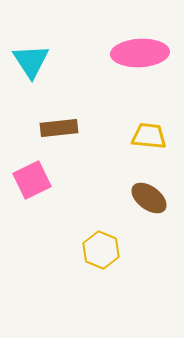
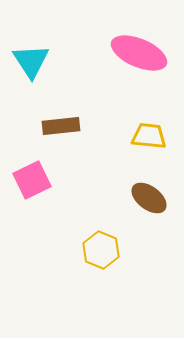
pink ellipse: moved 1 px left; rotated 26 degrees clockwise
brown rectangle: moved 2 px right, 2 px up
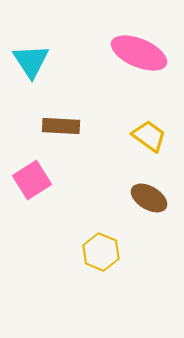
brown rectangle: rotated 9 degrees clockwise
yellow trapezoid: rotated 30 degrees clockwise
pink square: rotated 6 degrees counterclockwise
brown ellipse: rotated 6 degrees counterclockwise
yellow hexagon: moved 2 px down
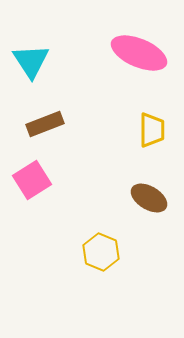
brown rectangle: moved 16 px left, 2 px up; rotated 24 degrees counterclockwise
yellow trapezoid: moved 3 px right, 6 px up; rotated 54 degrees clockwise
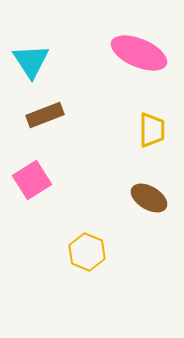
brown rectangle: moved 9 px up
yellow hexagon: moved 14 px left
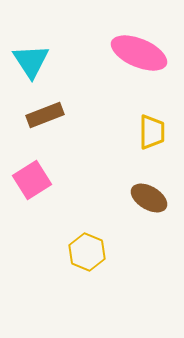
yellow trapezoid: moved 2 px down
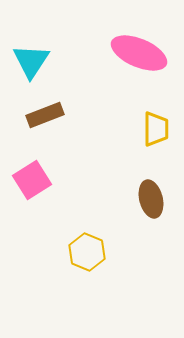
cyan triangle: rotated 6 degrees clockwise
yellow trapezoid: moved 4 px right, 3 px up
brown ellipse: moved 2 px right, 1 px down; rotated 45 degrees clockwise
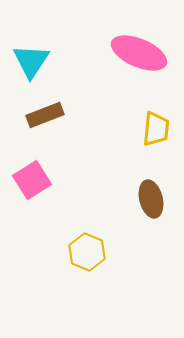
yellow trapezoid: rotated 6 degrees clockwise
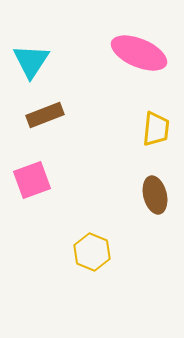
pink square: rotated 12 degrees clockwise
brown ellipse: moved 4 px right, 4 px up
yellow hexagon: moved 5 px right
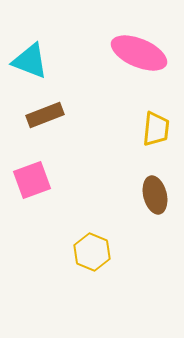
cyan triangle: moved 1 px left; rotated 42 degrees counterclockwise
